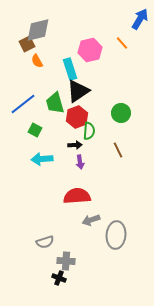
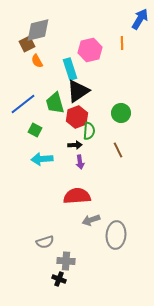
orange line: rotated 40 degrees clockwise
black cross: moved 1 px down
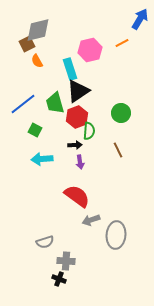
orange line: rotated 64 degrees clockwise
red semicircle: rotated 40 degrees clockwise
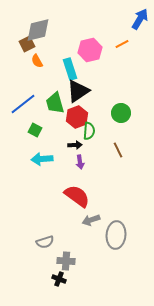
orange line: moved 1 px down
